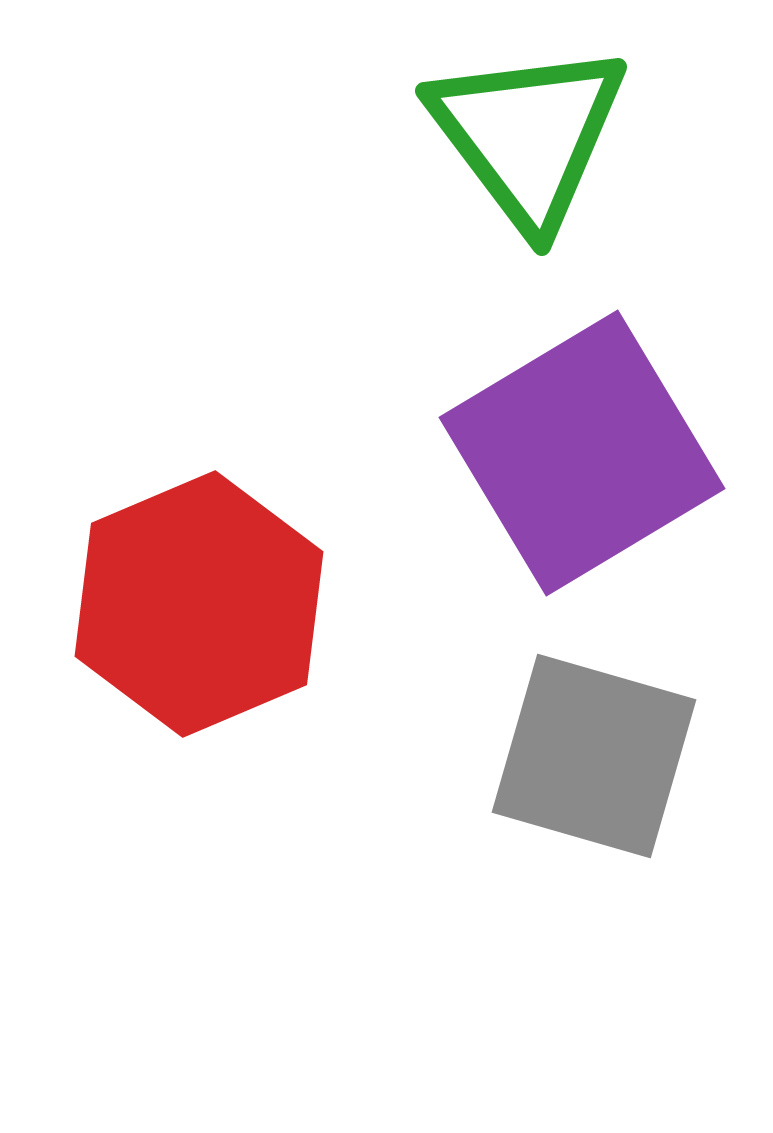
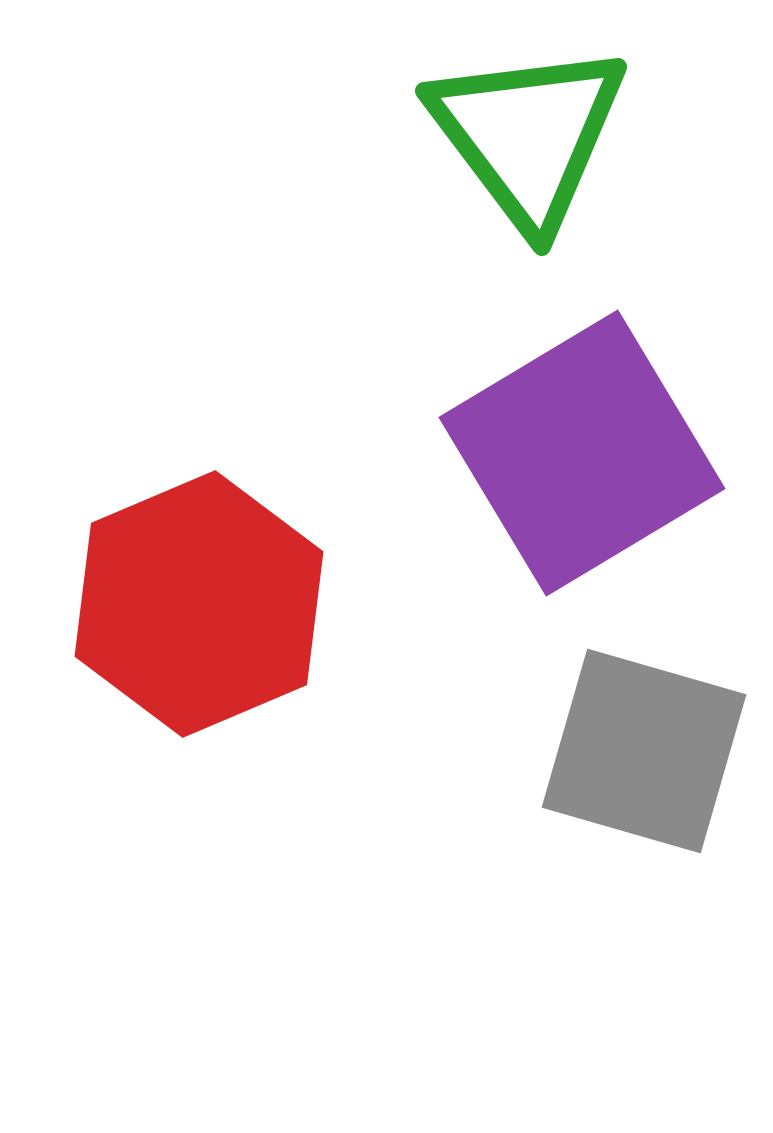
gray square: moved 50 px right, 5 px up
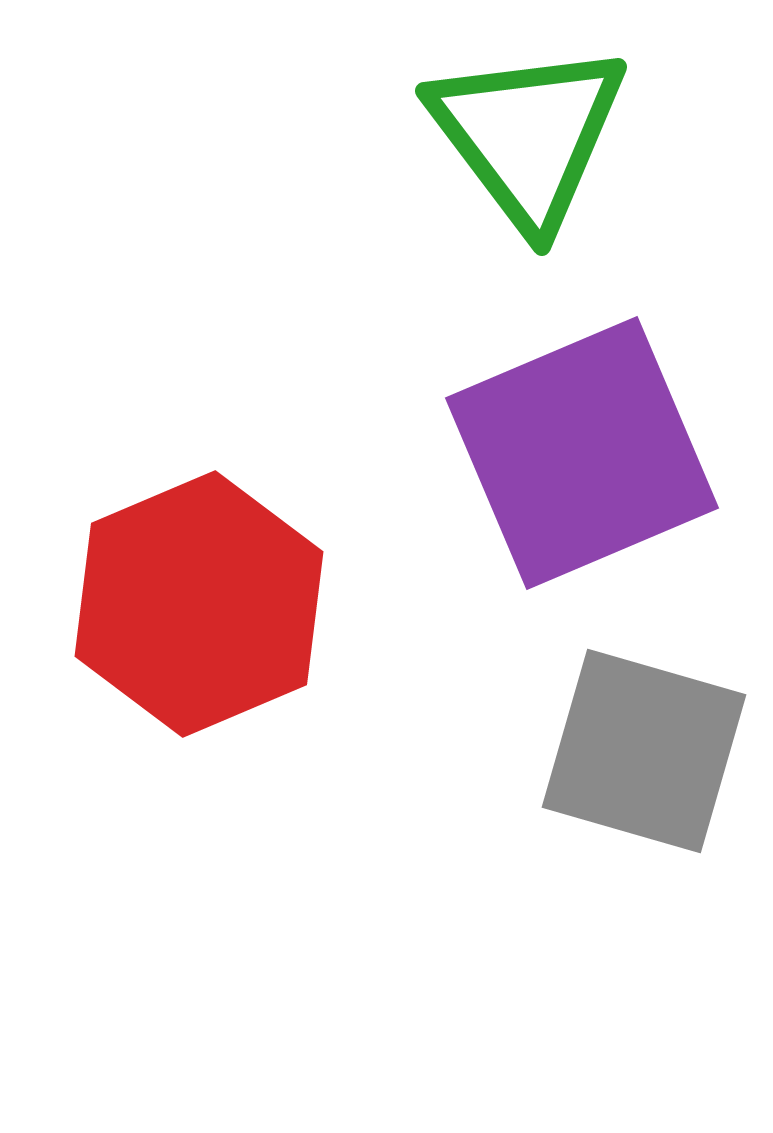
purple square: rotated 8 degrees clockwise
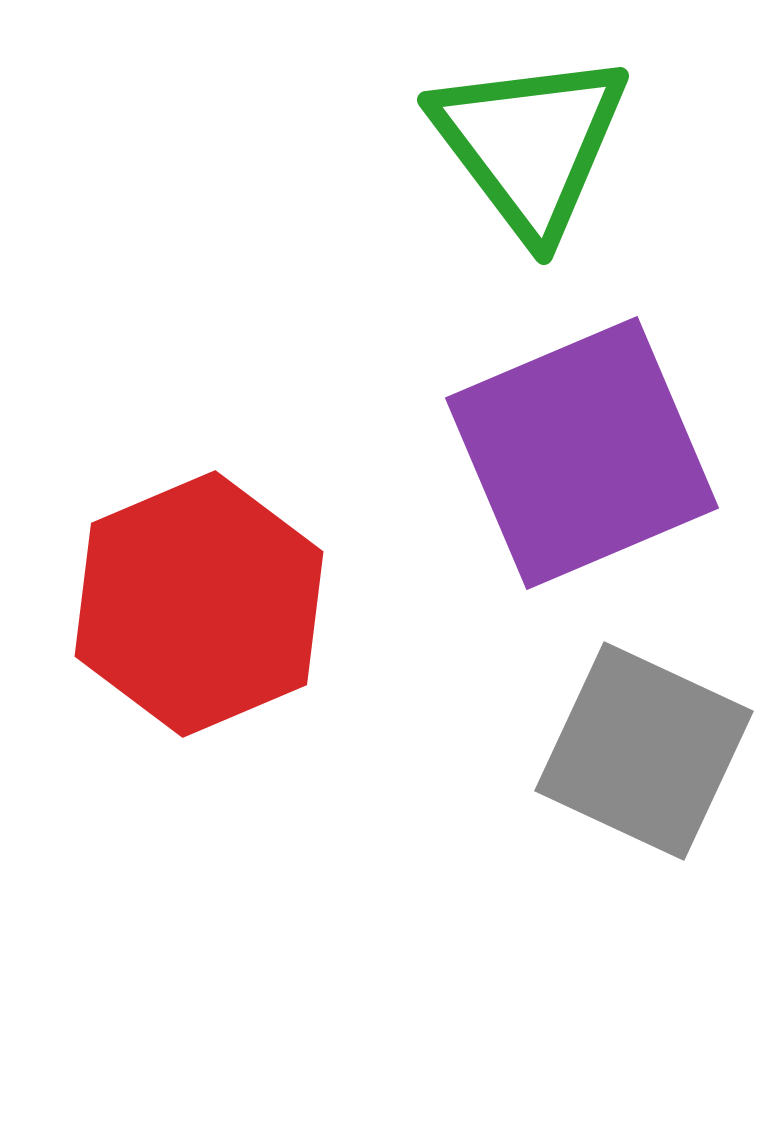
green triangle: moved 2 px right, 9 px down
gray square: rotated 9 degrees clockwise
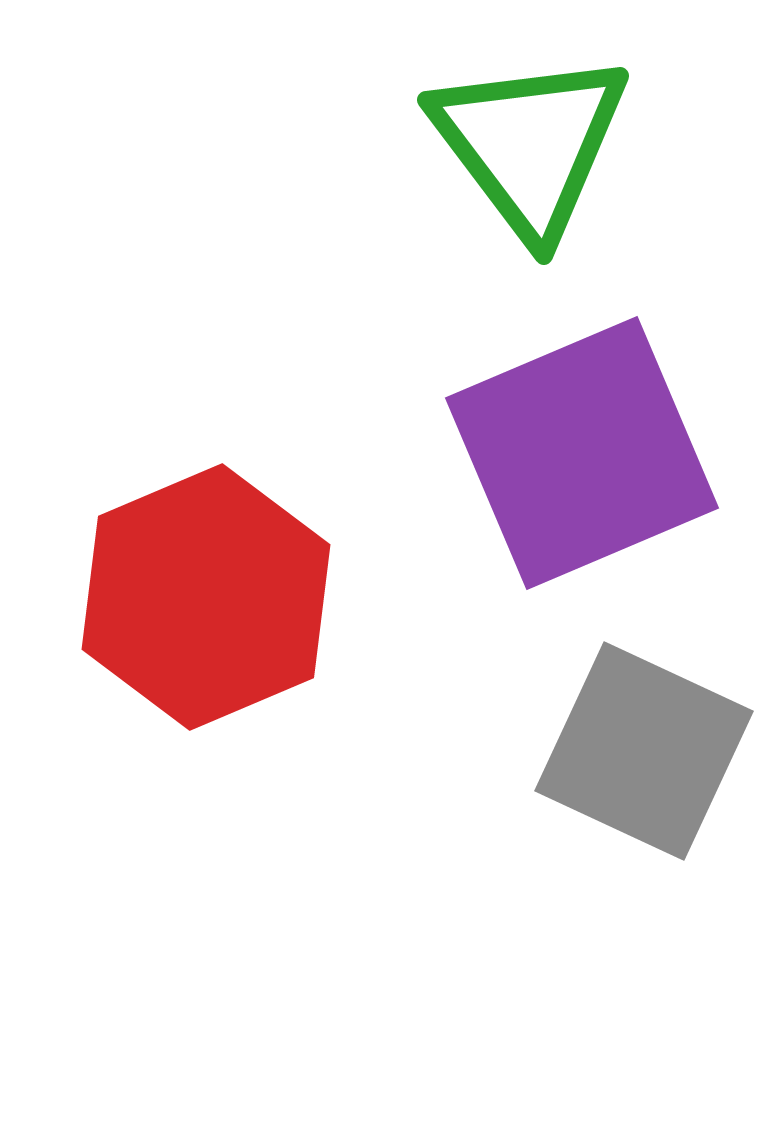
red hexagon: moved 7 px right, 7 px up
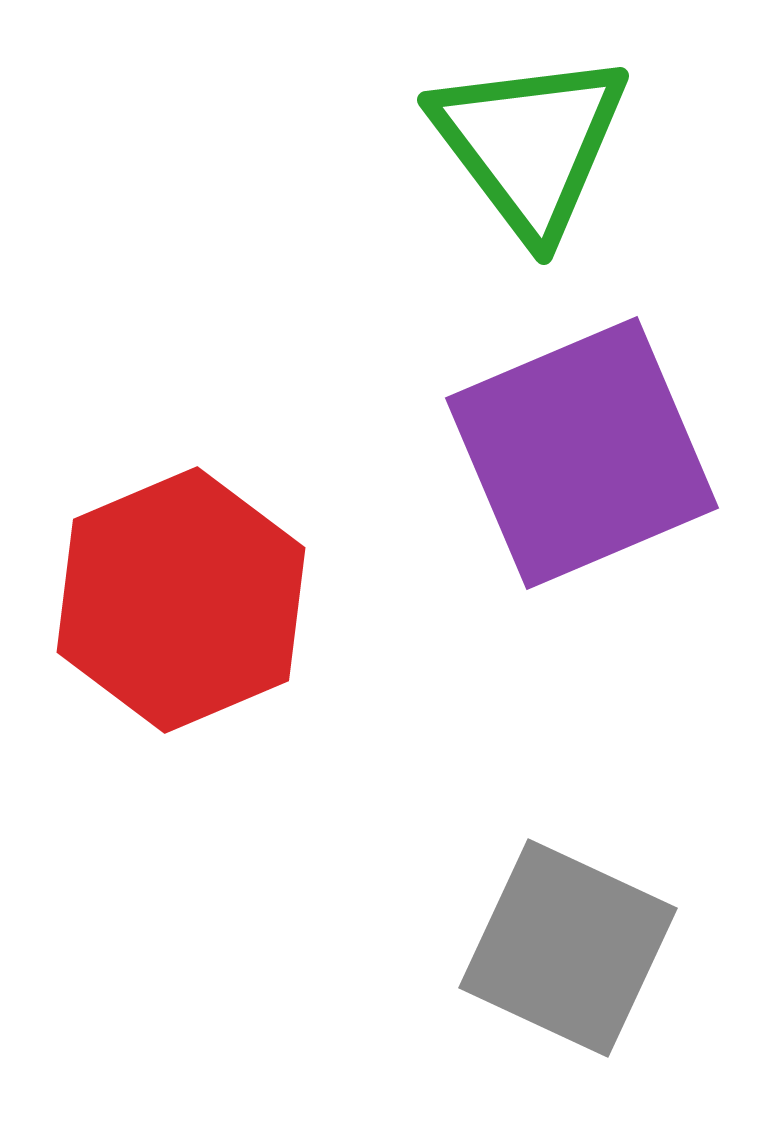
red hexagon: moved 25 px left, 3 px down
gray square: moved 76 px left, 197 px down
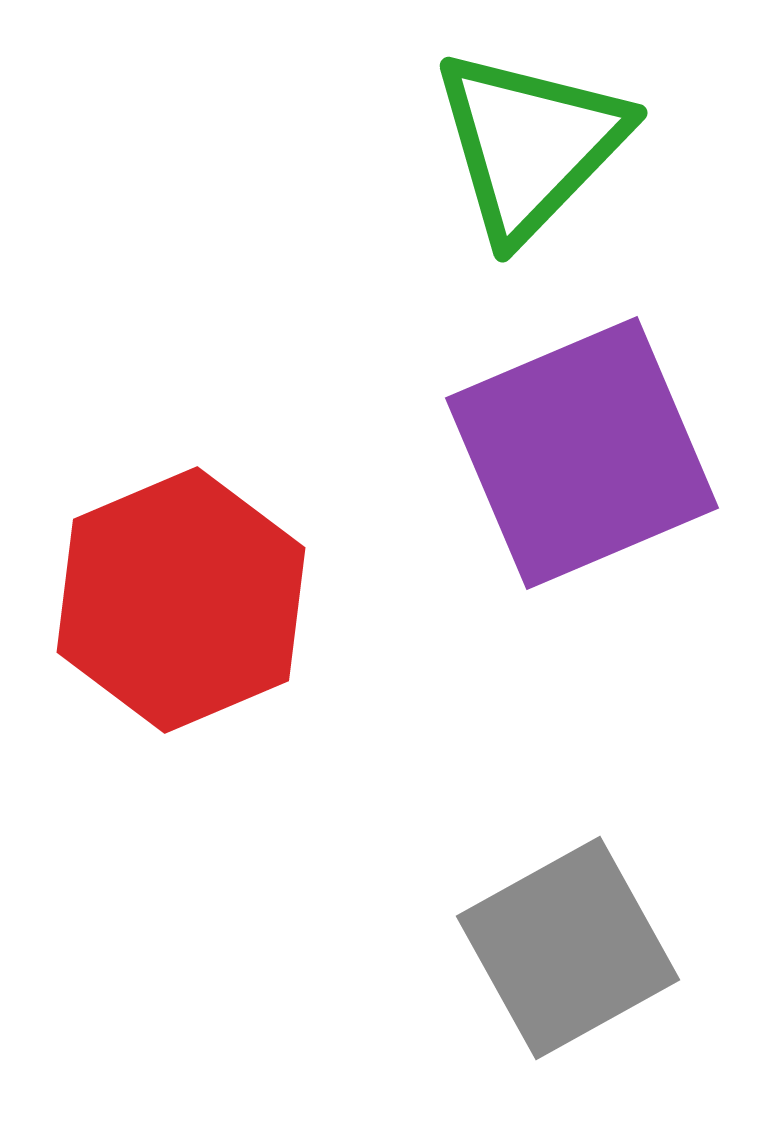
green triangle: rotated 21 degrees clockwise
gray square: rotated 36 degrees clockwise
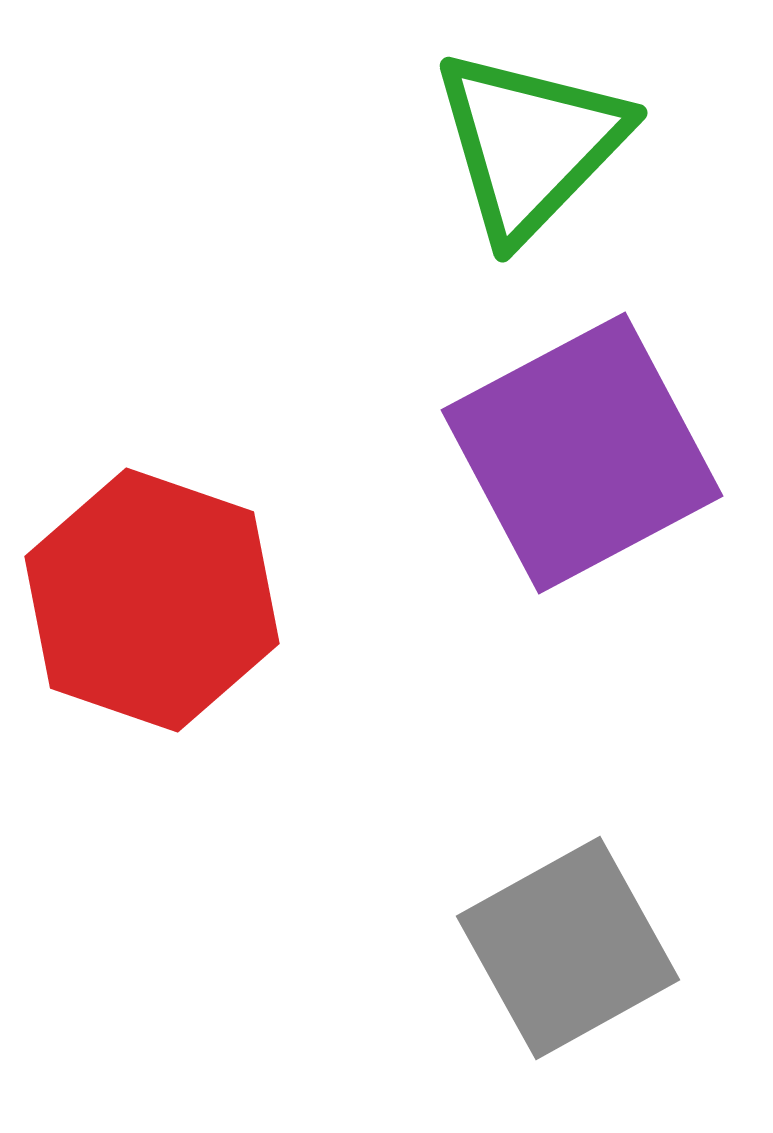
purple square: rotated 5 degrees counterclockwise
red hexagon: moved 29 px left; rotated 18 degrees counterclockwise
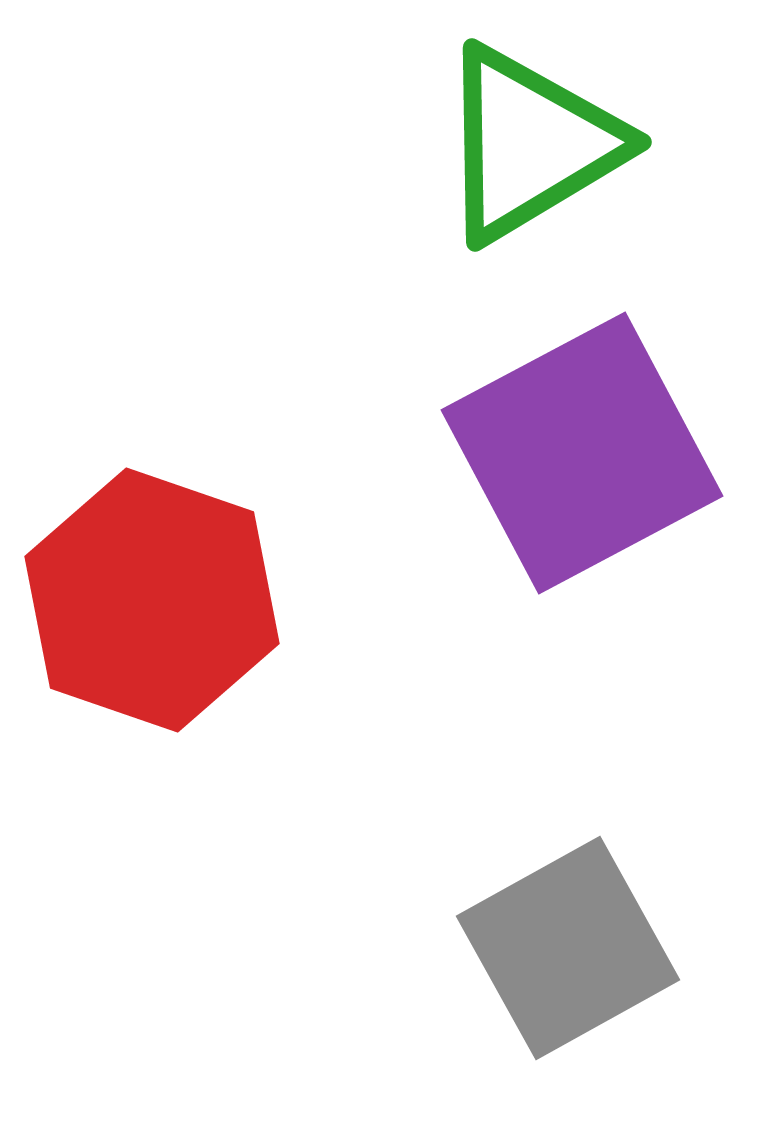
green triangle: rotated 15 degrees clockwise
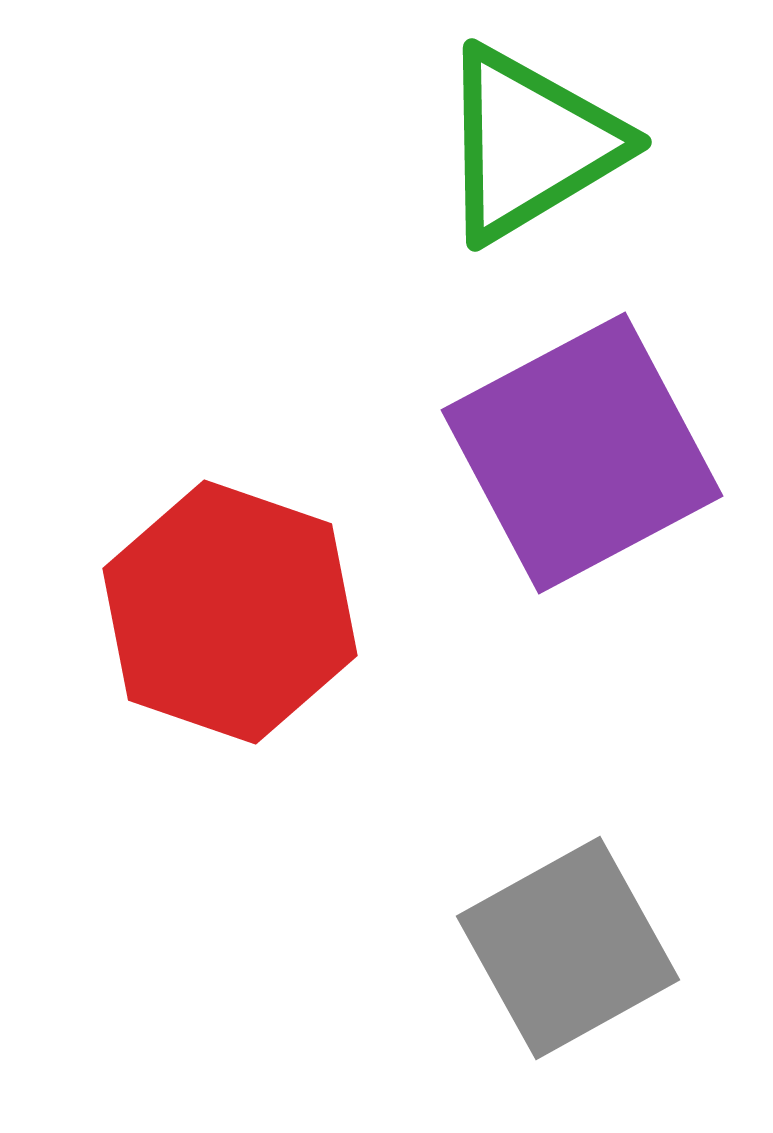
red hexagon: moved 78 px right, 12 px down
